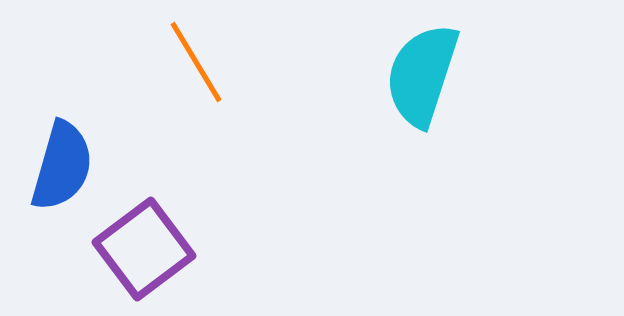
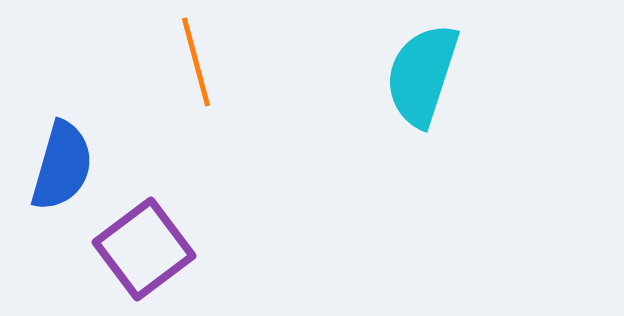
orange line: rotated 16 degrees clockwise
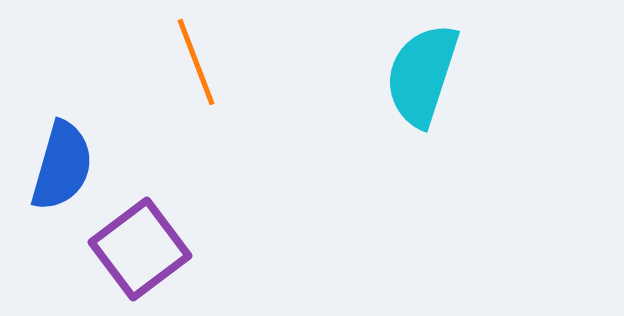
orange line: rotated 6 degrees counterclockwise
purple square: moved 4 px left
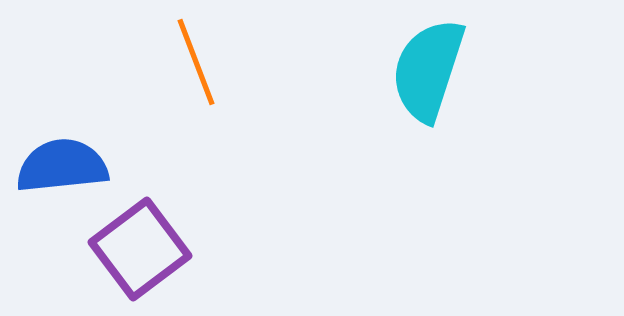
cyan semicircle: moved 6 px right, 5 px up
blue semicircle: rotated 112 degrees counterclockwise
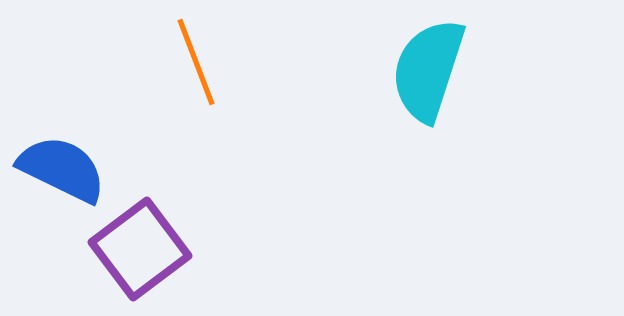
blue semicircle: moved 3 px down; rotated 32 degrees clockwise
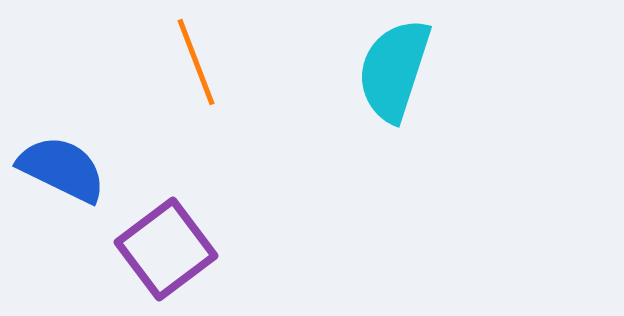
cyan semicircle: moved 34 px left
purple square: moved 26 px right
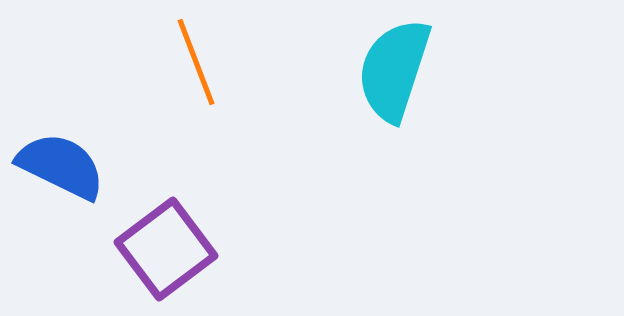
blue semicircle: moved 1 px left, 3 px up
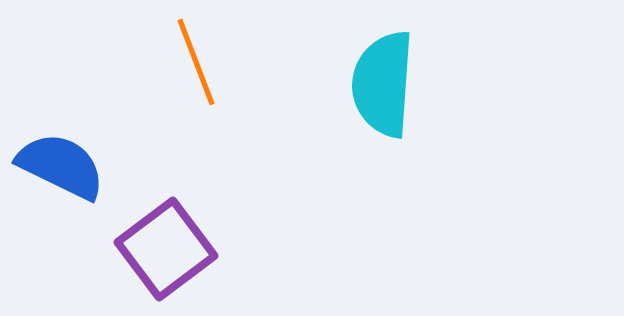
cyan semicircle: moved 11 px left, 14 px down; rotated 14 degrees counterclockwise
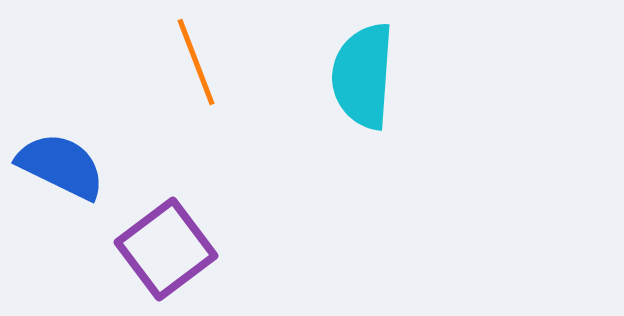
cyan semicircle: moved 20 px left, 8 px up
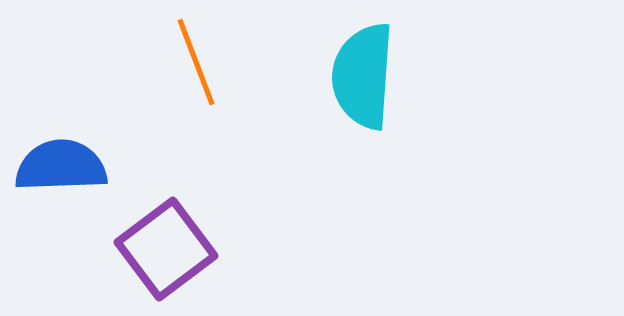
blue semicircle: rotated 28 degrees counterclockwise
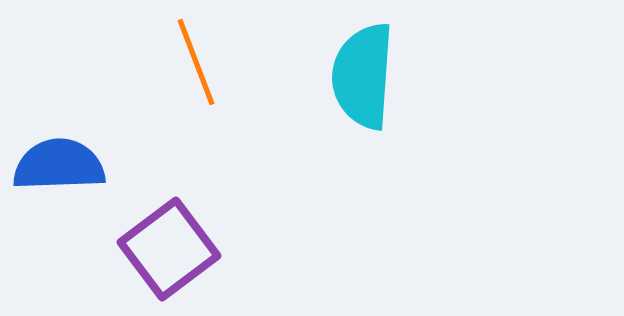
blue semicircle: moved 2 px left, 1 px up
purple square: moved 3 px right
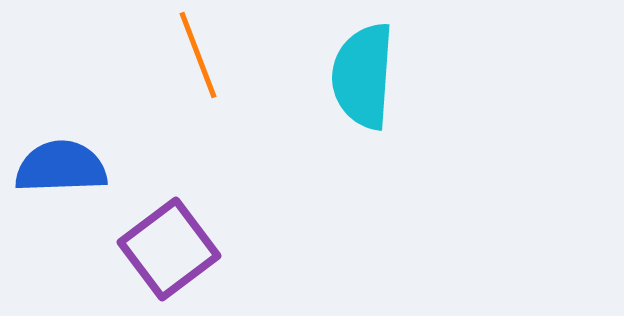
orange line: moved 2 px right, 7 px up
blue semicircle: moved 2 px right, 2 px down
